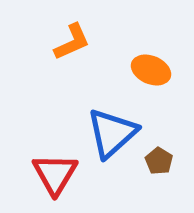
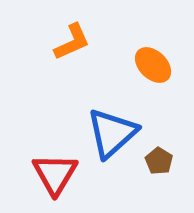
orange ellipse: moved 2 px right, 5 px up; rotated 21 degrees clockwise
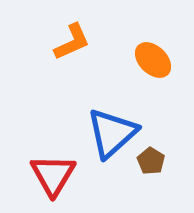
orange ellipse: moved 5 px up
brown pentagon: moved 8 px left
red triangle: moved 2 px left, 1 px down
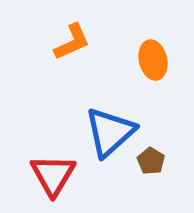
orange ellipse: rotated 33 degrees clockwise
blue triangle: moved 2 px left, 1 px up
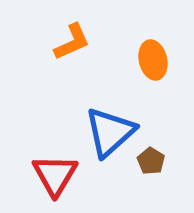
red triangle: moved 2 px right
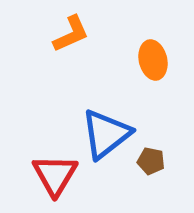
orange L-shape: moved 1 px left, 8 px up
blue triangle: moved 4 px left, 2 px down; rotated 4 degrees clockwise
brown pentagon: rotated 20 degrees counterclockwise
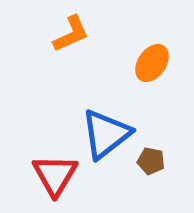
orange ellipse: moved 1 px left, 3 px down; rotated 48 degrees clockwise
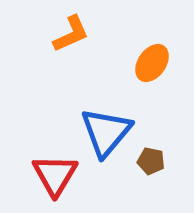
blue triangle: moved 2 px up; rotated 12 degrees counterclockwise
